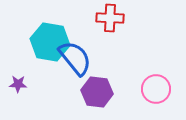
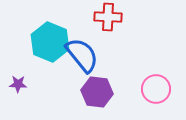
red cross: moved 2 px left, 1 px up
cyan hexagon: rotated 12 degrees clockwise
blue semicircle: moved 7 px right, 3 px up
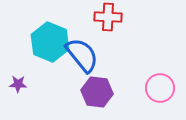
pink circle: moved 4 px right, 1 px up
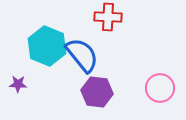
cyan hexagon: moved 3 px left, 4 px down
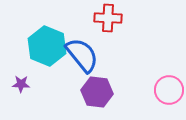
red cross: moved 1 px down
purple star: moved 3 px right
pink circle: moved 9 px right, 2 px down
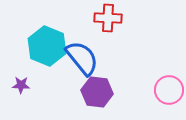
blue semicircle: moved 3 px down
purple star: moved 1 px down
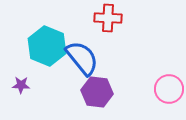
pink circle: moved 1 px up
